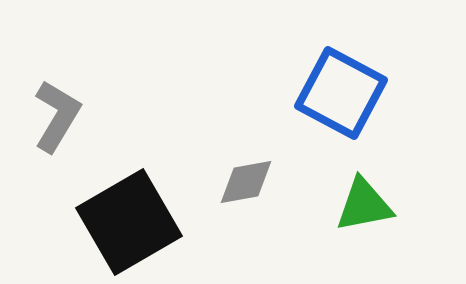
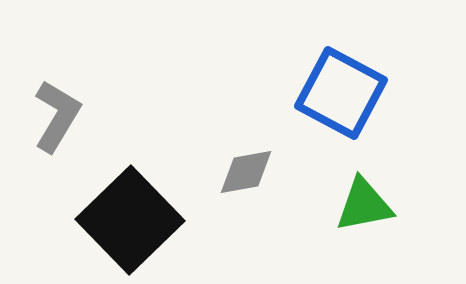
gray diamond: moved 10 px up
black square: moved 1 px right, 2 px up; rotated 14 degrees counterclockwise
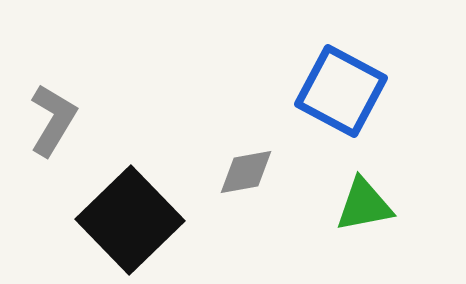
blue square: moved 2 px up
gray L-shape: moved 4 px left, 4 px down
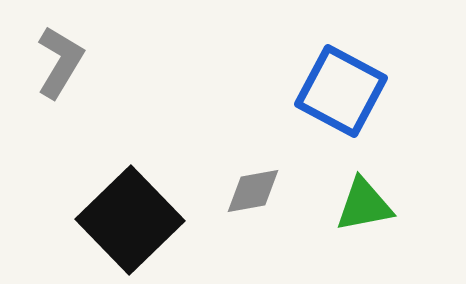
gray L-shape: moved 7 px right, 58 px up
gray diamond: moved 7 px right, 19 px down
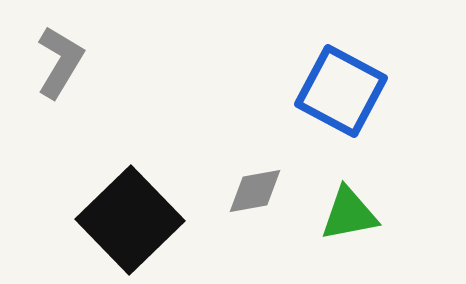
gray diamond: moved 2 px right
green triangle: moved 15 px left, 9 px down
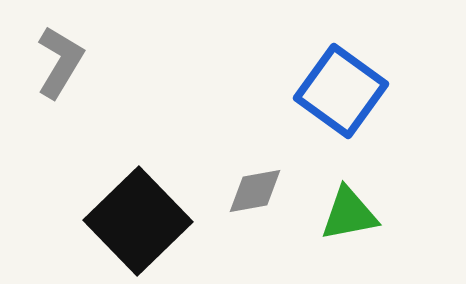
blue square: rotated 8 degrees clockwise
black square: moved 8 px right, 1 px down
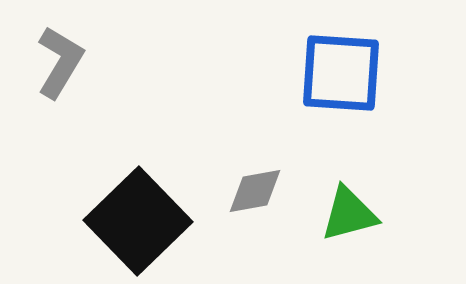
blue square: moved 18 px up; rotated 32 degrees counterclockwise
green triangle: rotated 4 degrees counterclockwise
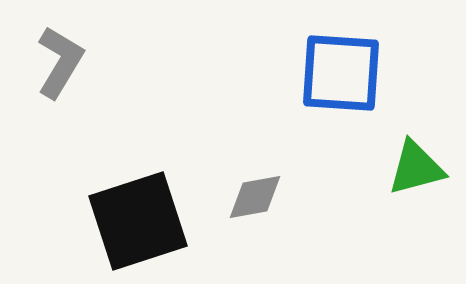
gray diamond: moved 6 px down
green triangle: moved 67 px right, 46 px up
black square: rotated 26 degrees clockwise
